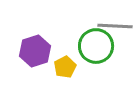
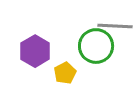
purple hexagon: rotated 12 degrees counterclockwise
yellow pentagon: moved 6 px down
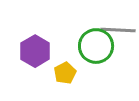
gray line: moved 3 px right, 4 px down
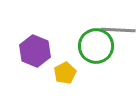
purple hexagon: rotated 8 degrees counterclockwise
